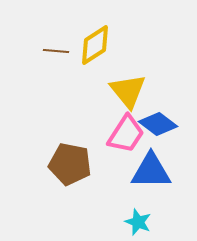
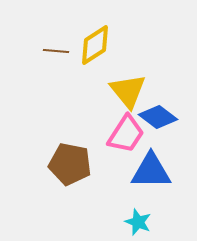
blue diamond: moved 7 px up
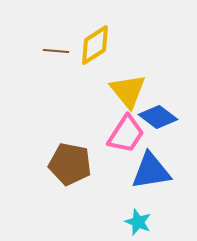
blue triangle: rotated 9 degrees counterclockwise
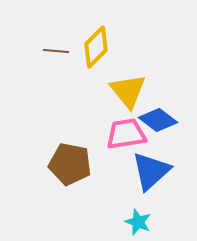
yellow diamond: moved 1 px right, 2 px down; rotated 12 degrees counterclockwise
blue diamond: moved 3 px down
pink trapezoid: rotated 132 degrees counterclockwise
blue triangle: rotated 33 degrees counterclockwise
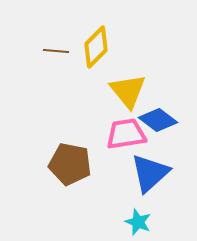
blue triangle: moved 1 px left, 2 px down
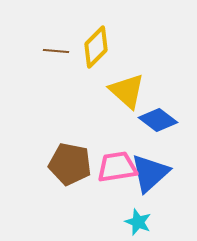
yellow triangle: moved 1 px left; rotated 9 degrees counterclockwise
pink trapezoid: moved 9 px left, 33 px down
